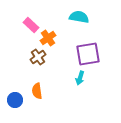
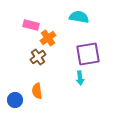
pink rectangle: rotated 28 degrees counterclockwise
cyan arrow: rotated 24 degrees counterclockwise
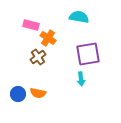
orange cross: rotated 21 degrees counterclockwise
cyan arrow: moved 1 px right, 1 px down
orange semicircle: moved 1 px right, 2 px down; rotated 70 degrees counterclockwise
blue circle: moved 3 px right, 6 px up
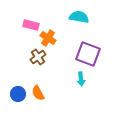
purple square: rotated 30 degrees clockwise
orange semicircle: rotated 49 degrees clockwise
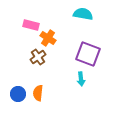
cyan semicircle: moved 4 px right, 3 px up
orange semicircle: rotated 35 degrees clockwise
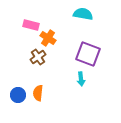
blue circle: moved 1 px down
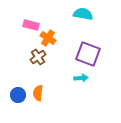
cyan arrow: moved 1 px up; rotated 88 degrees counterclockwise
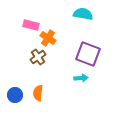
blue circle: moved 3 px left
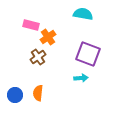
orange cross: moved 1 px up; rotated 21 degrees clockwise
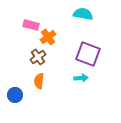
orange semicircle: moved 1 px right, 12 px up
